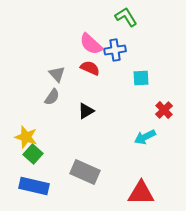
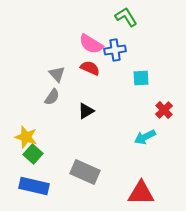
pink semicircle: rotated 10 degrees counterclockwise
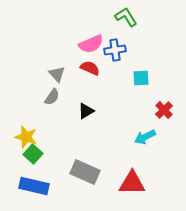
pink semicircle: rotated 55 degrees counterclockwise
red triangle: moved 9 px left, 10 px up
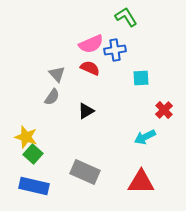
red triangle: moved 9 px right, 1 px up
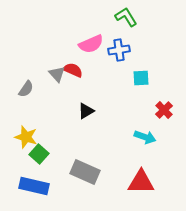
blue cross: moved 4 px right
red semicircle: moved 17 px left, 2 px down
gray semicircle: moved 26 px left, 8 px up
cyan arrow: rotated 135 degrees counterclockwise
green square: moved 6 px right
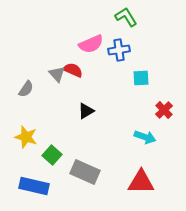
green square: moved 13 px right, 1 px down
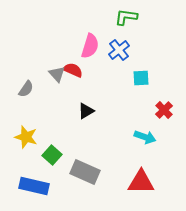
green L-shape: rotated 50 degrees counterclockwise
pink semicircle: moved 1 px left, 2 px down; rotated 50 degrees counterclockwise
blue cross: rotated 30 degrees counterclockwise
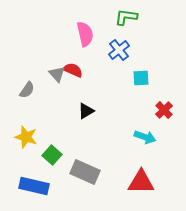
pink semicircle: moved 5 px left, 12 px up; rotated 30 degrees counterclockwise
gray semicircle: moved 1 px right, 1 px down
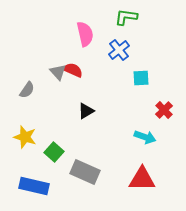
gray triangle: moved 1 px right, 2 px up
yellow star: moved 1 px left
green square: moved 2 px right, 3 px up
red triangle: moved 1 px right, 3 px up
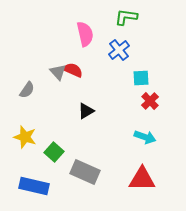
red cross: moved 14 px left, 9 px up
